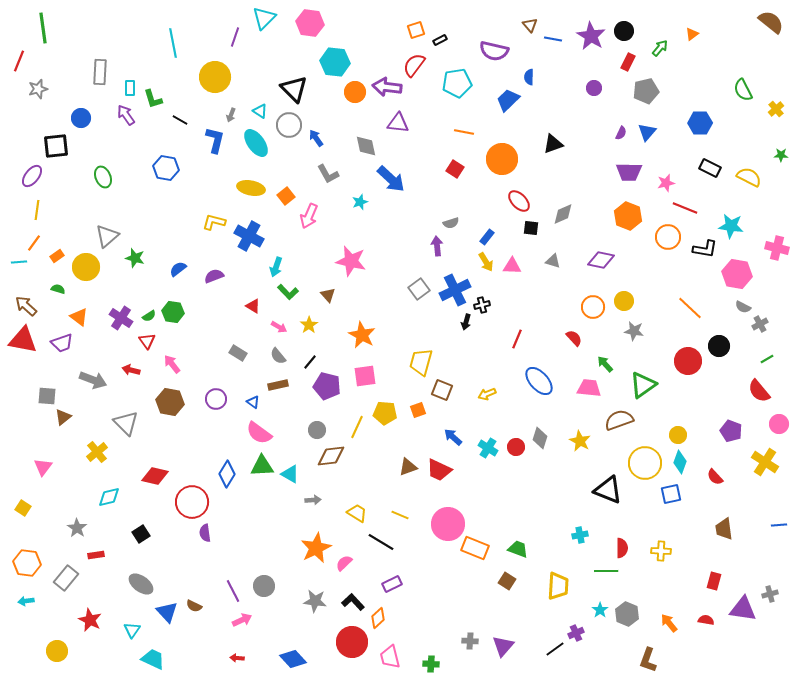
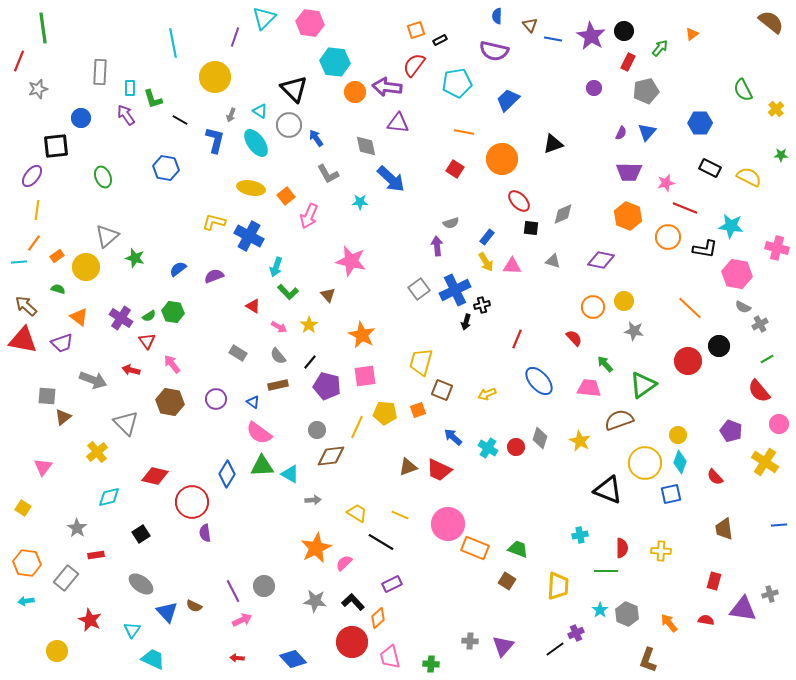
blue semicircle at (529, 77): moved 32 px left, 61 px up
cyan star at (360, 202): rotated 21 degrees clockwise
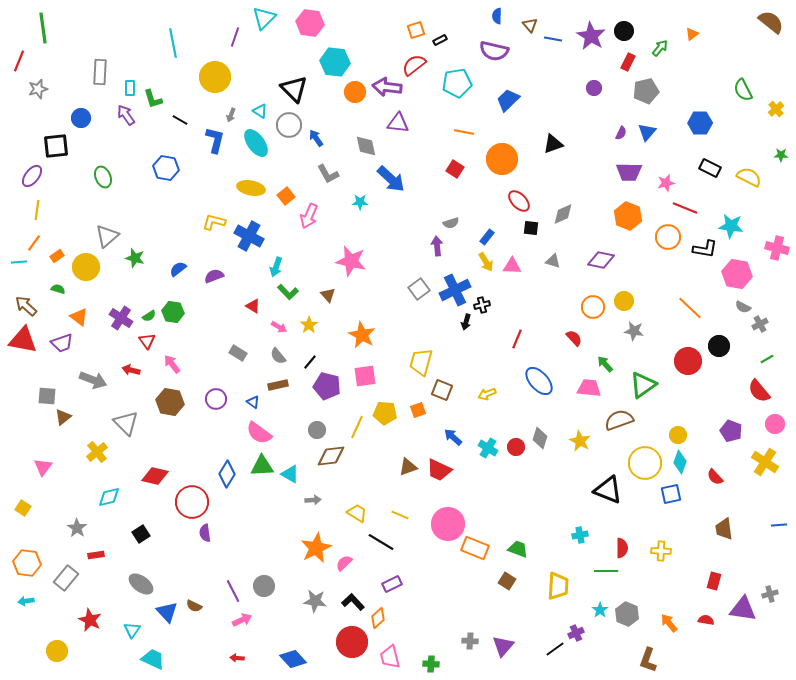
red semicircle at (414, 65): rotated 15 degrees clockwise
pink circle at (779, 424): moved 4 px left
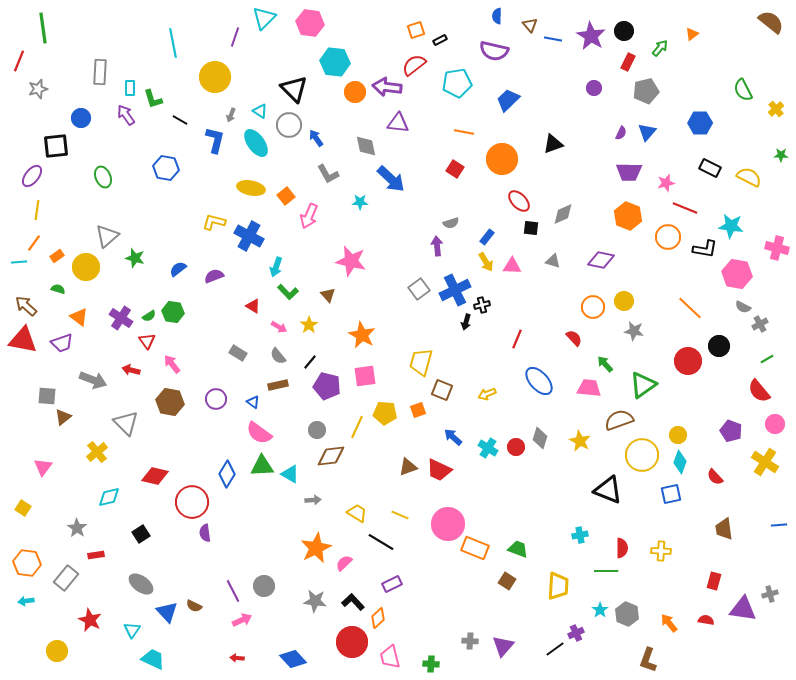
yellow circle at (645, 463): moved 3 px left, 8 px up
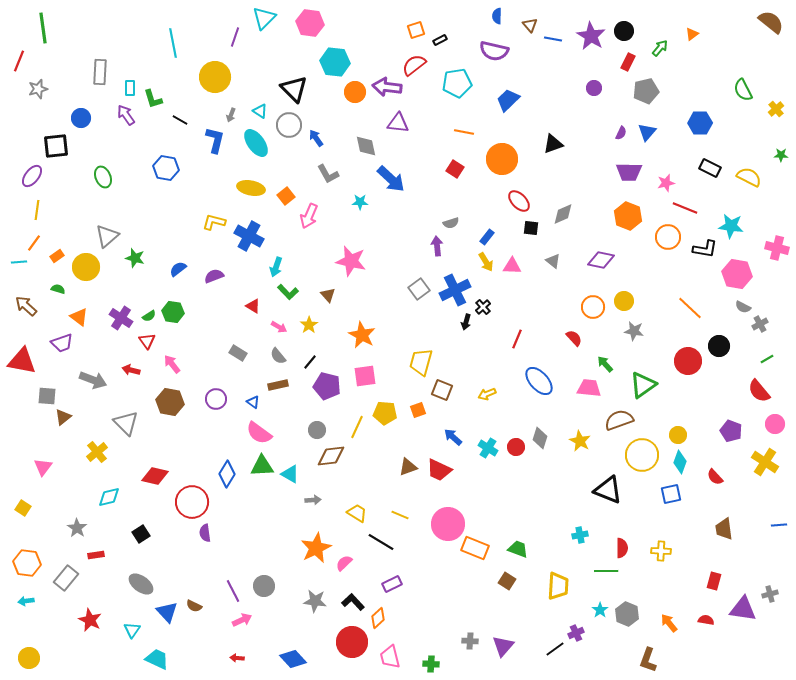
gray triangle at (553, 261): rotated 21 degrees clockwise
black cross at (482, 305): moved 1 px right, 2 px down; rotated 28 degrees counterclockwise
red triangle at (23, 340): moved 1 px left, 21 px down
yellow circle at (57, 651): moved 28 px left, 7 px down
cyan trapezoid at (153, 659): moved 4 px right
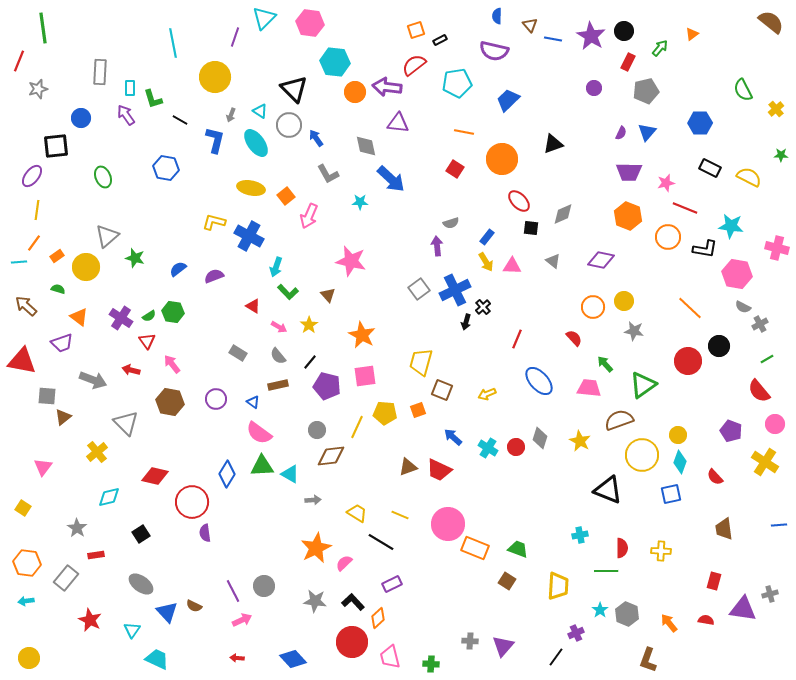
black line at (555, 649): moved 1 px right, 8 px down; rotated 18 degrees counterclockwise
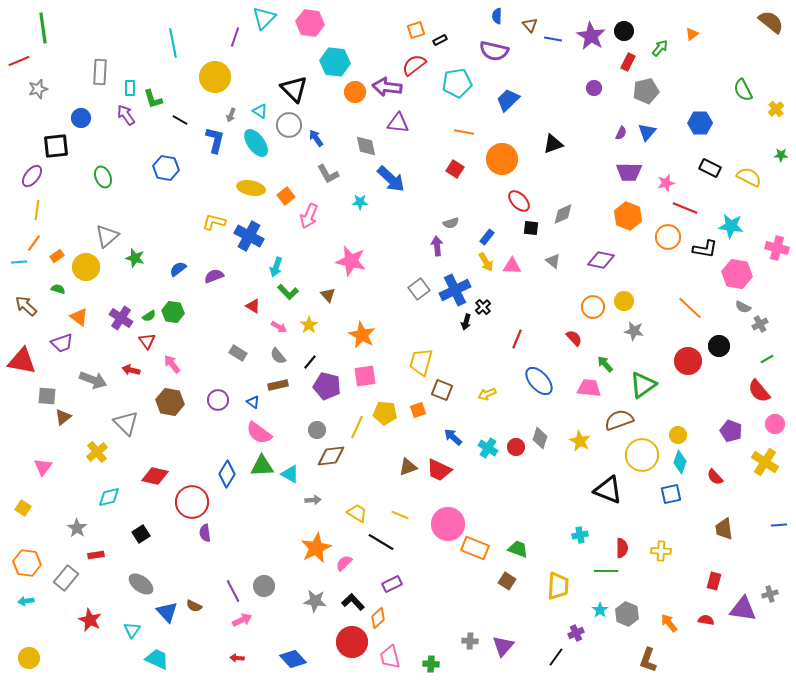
red line at (19, 61): rotated 45 degrees clockwise
purple circle at (216, 399): moved 2 px right, 1 px down
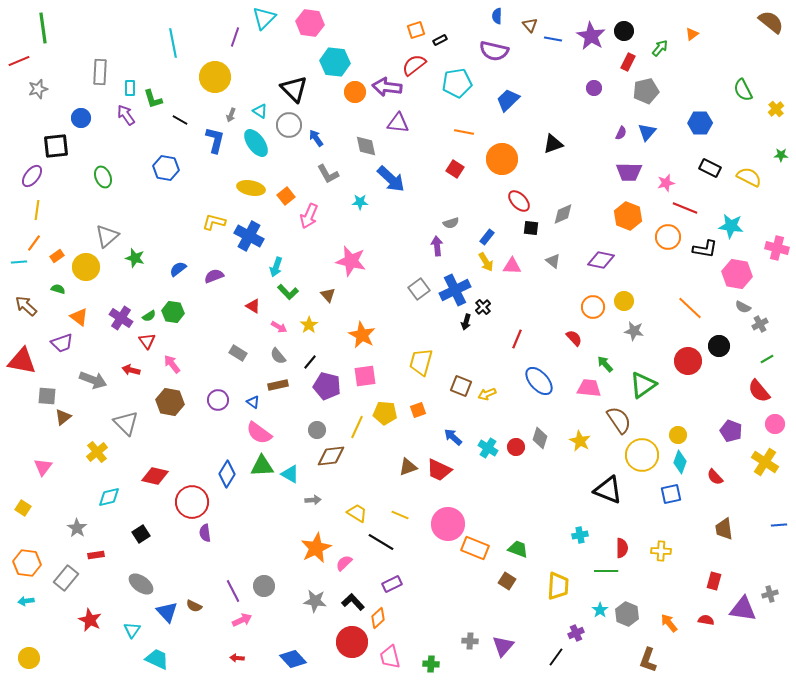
brown square at (442, 390): moved 19 px right, 4 px up
brown semicircle at (619, 420): rotated 76 degrees clockwise
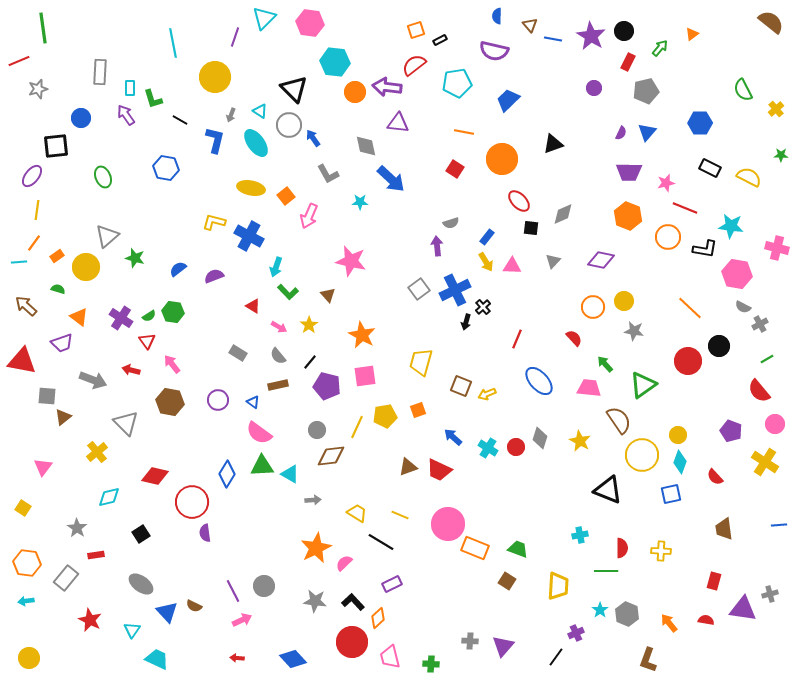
blue arrow at (316, 138): moved 3 px left
gray triangle at (553, 261): rotated 35 degrees clockwise
yellow pentagon at (385, 413): moved 3 px down; rotated 15 degrees counterclockwise
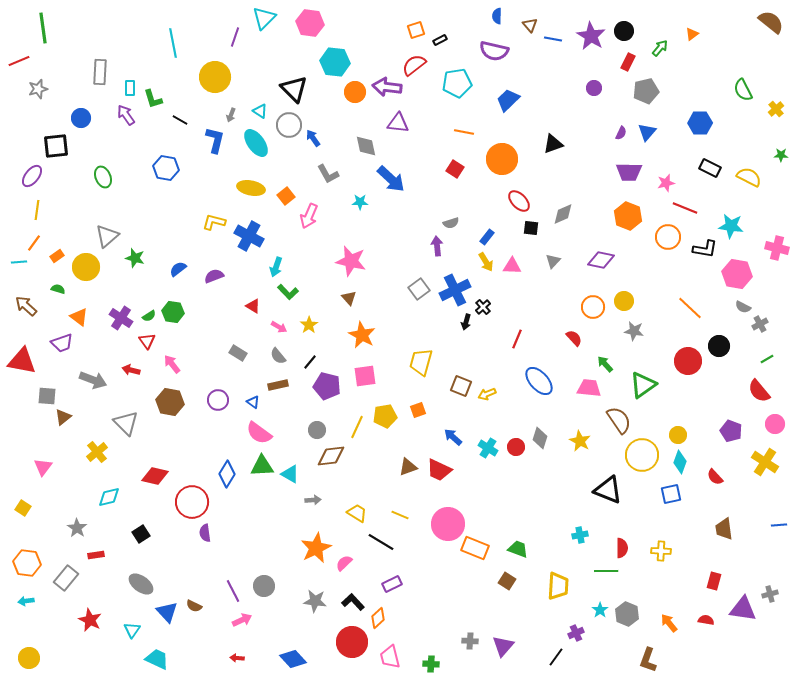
brown triangle at (328, 295): moved 21 px right, 3 px down
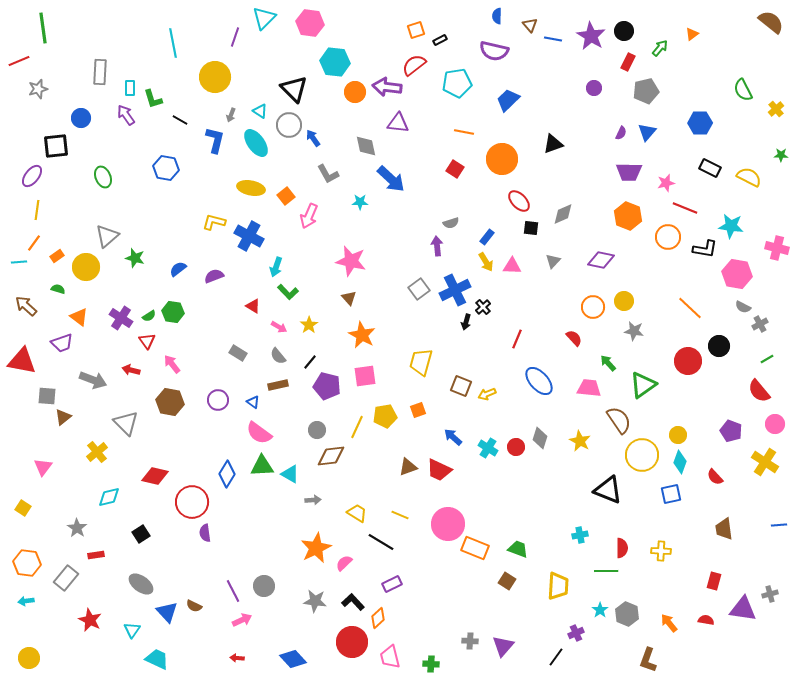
green arrow at (605, 364): moved 3 px right, 1 px up
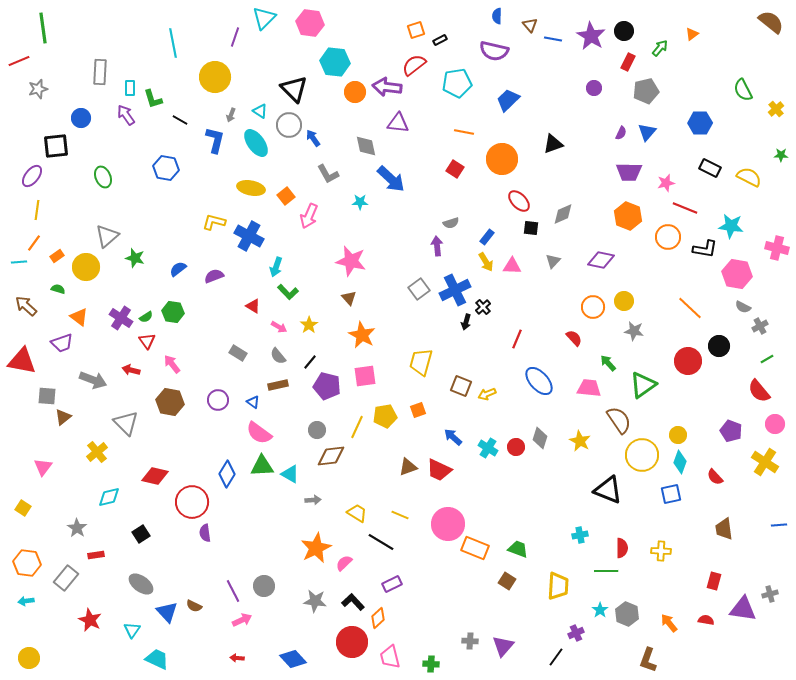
green semicircle at (149, 316): moved 3 px left, 1 px down
gray cross at (760, 324): moved 2 px down
